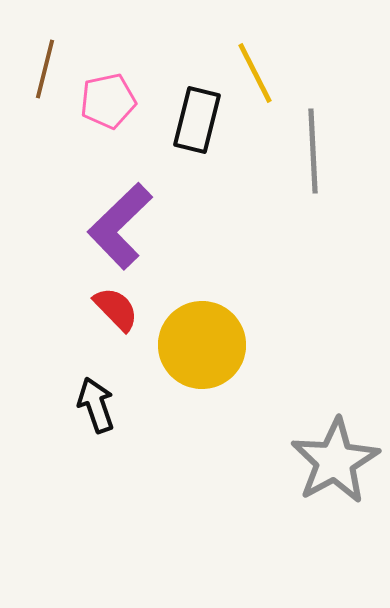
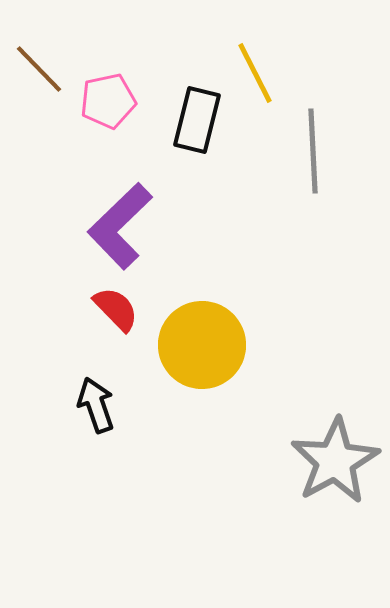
brown line: moved 6 px left; rotated 58 degrees counterclockwise
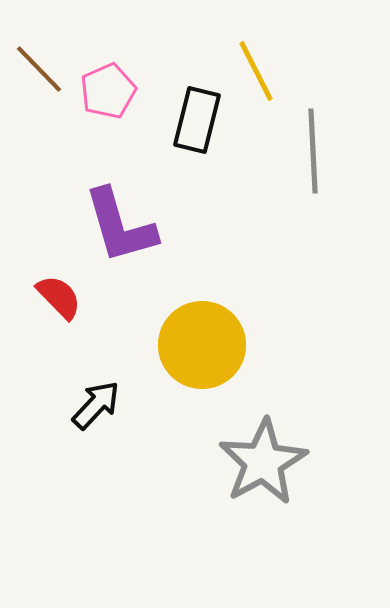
yellow line: moved 1 px right, 2 px up
pink pentagon: moved 10 px up; rotated 12 degrees counterclockwise
purple L-shape: rotated 62 degrees counterclockwise
red semicircle: moved 57 px left, 12 px up
black arrow: rotated 62 degrees clockwise
gray star: moved 72 px left, 1 px down
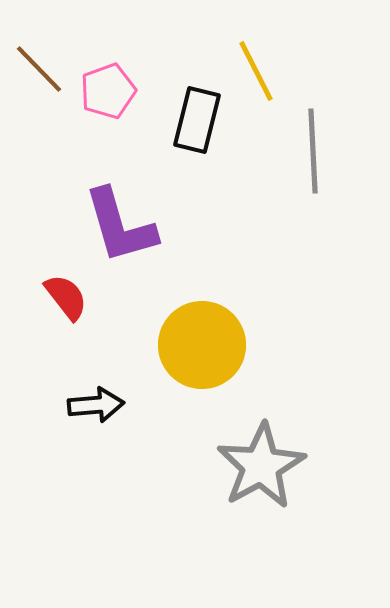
pink pentagon: rotated 4 degrees clockwise
red semicircle: moved 7 px right; rotated 6 degrees clockwise
black arrow: rotated 42 degrees clockwise
gray star: moved 2 px left, 4 px down
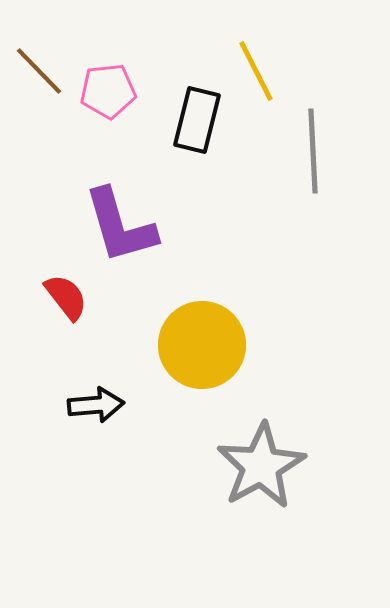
brown line: moved 2 px down
pink pentagon: rotated 14 degrees clockwise
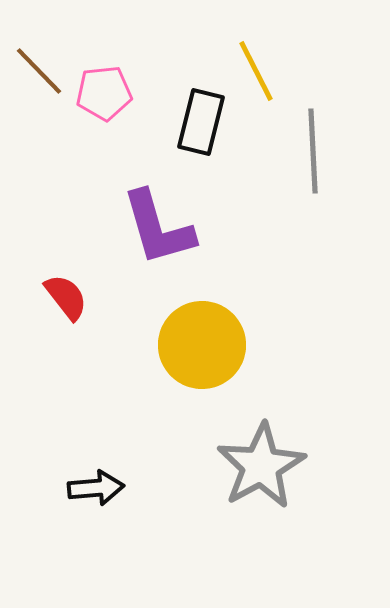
pink pentagon: moved 4 px left, 2 px down
black rectangle: moved 4 px right, 2 px down
purple L-shape: moved 38 px right, 2 px down
black arrow: moved 83 px down
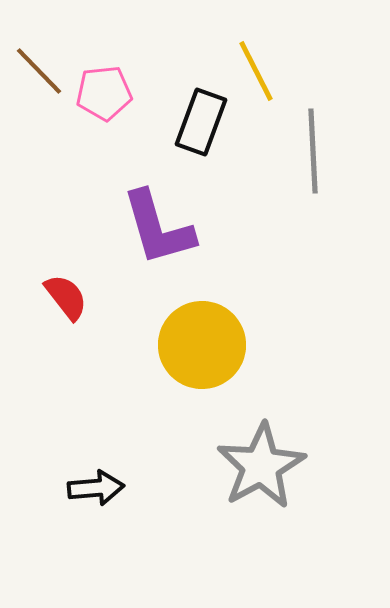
black rectangle: rotated 6 degrees clockwise
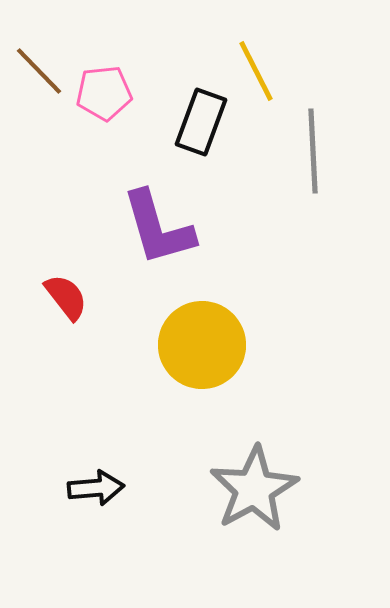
gray star: moved 7 px left, 23 px down
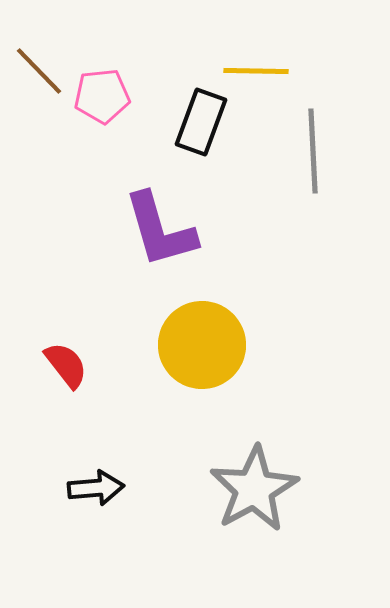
yellow line: rotated 62 degrees counterclockwise
pink pentagon: moved 2 px left, 3 px down
purple L-shape: moved 2 px right, 2 px down
red semicircle: moved 68 px down
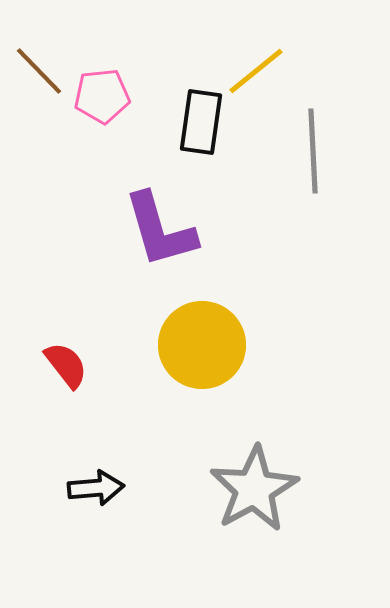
yellow line: rotated 40 degrees counterclockwise
black rectangle: rotated 12 degrees counterclockwise
